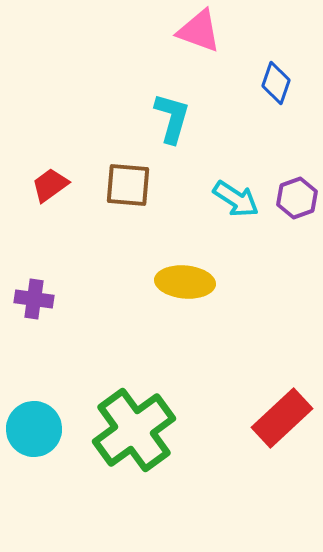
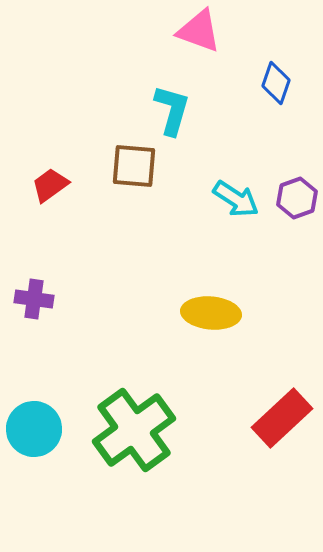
cyan L-shape: moved 8 px up
brown square: moved 6 px right, 19 px up
yellow ellipse: moved 26 px right, 31 px down
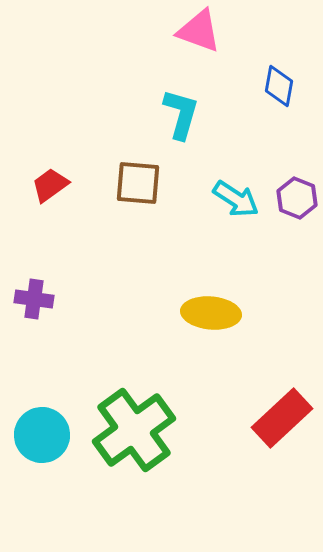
blue diamond: moved 3 px right, 3 px down; rotated 9 degrees counterclockwise
cyan L-shape: moved 9 px right, 4 px down
brown square: moved 4 px right, 17 px down
purple hexagon: rotated 18 degrees counterclockwise
cyan circle: moved 8 px right, 6 px down
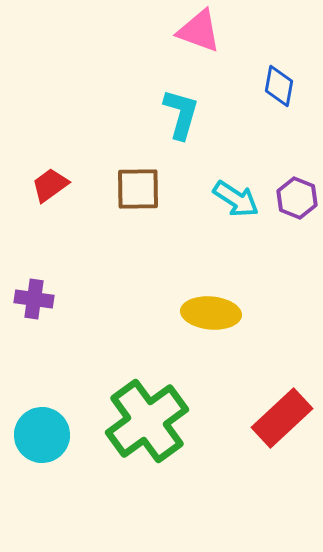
brown square: moved 6 px down; rotated 6 degrees counterclockwise
green cross: moved 13 px right, 9 px up
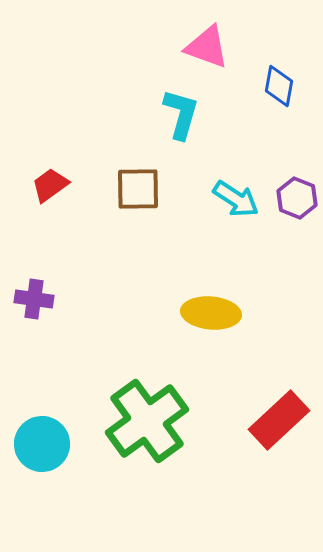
pink triangle: moved 8 px right, 16 px down
red rectangle: moved 3 px left, 2 px down
cyan circle: moved 9 px down
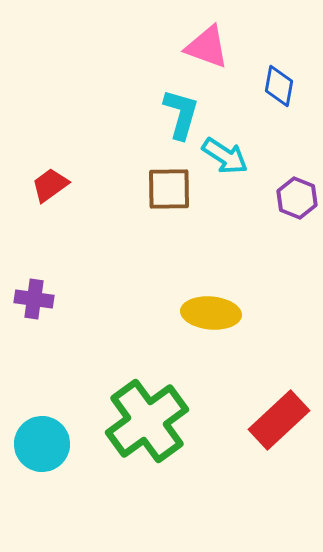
brown square: moved 31 px right
cyan arrow: moved 11 px left, 43 px up
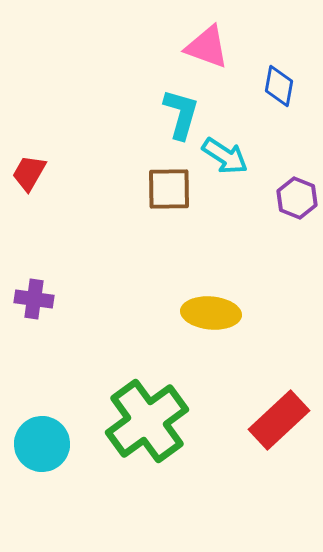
red trapezoid: moved 21 px left, 12 px up; rotated 24 degrees counterclockwise
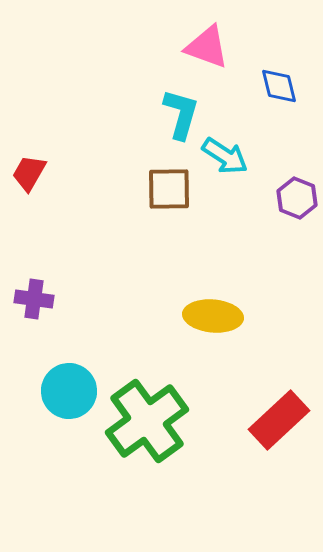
blue diamond: rotated 24 degrees counterclockwise
yellow ellipse: moved 2 px right, 3 px down
cyan circle: moved 27 px right, 53 px up
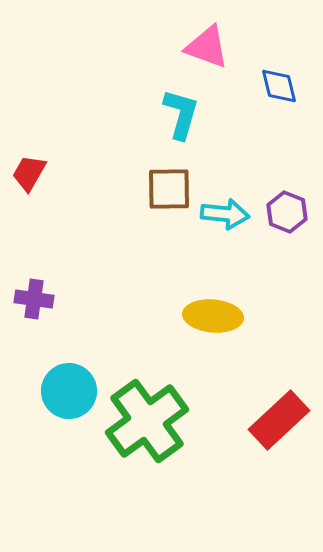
cyan arrow: moved 58 px down; rotated 27 degrees counterclockwise
purple hexagon: moved 10 px left, 14 px down
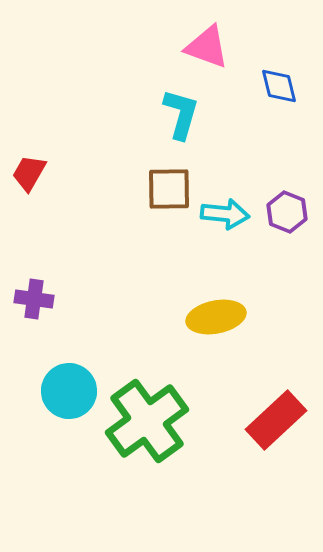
yellow ellipse: moved 3 px right, 1 px down; rotated 16 degrees counterclockwise
red rectangle: moved 3 px left
